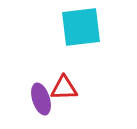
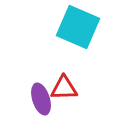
cyan square: moved 3 px left; rotated 30 degrees clockwise
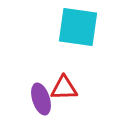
cyan square: rotated 15 degrees counterclockwise
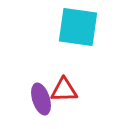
red triangle: moved 2 px down
